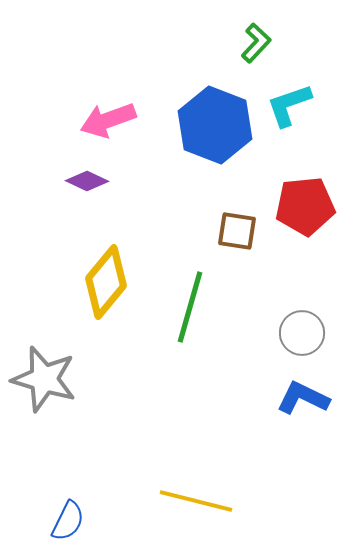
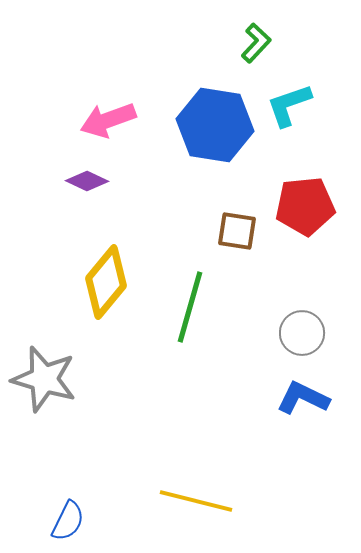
blue hexagon: rotated 12 degrees counterclockwise
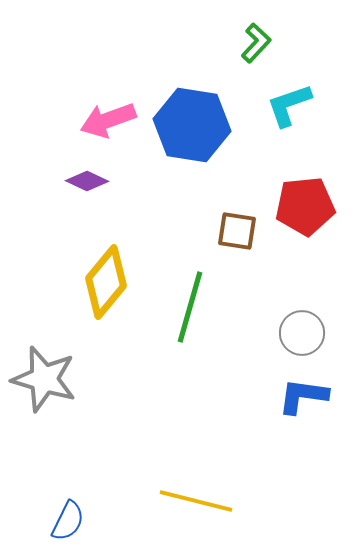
blue hexagon: moved 23 px left
blue L-shape: moved 2 px up; rotated 18 degrees counterclockwise
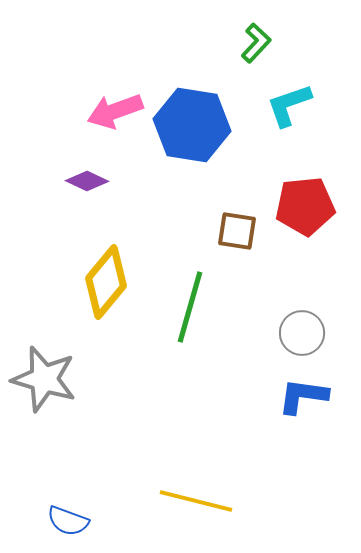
pink arrow: moved 7 px right, 9 px up
blue semicircle: rotated 84 degrees clockwise
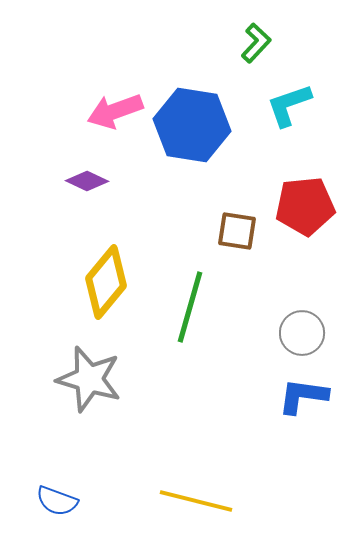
gray star: moved 45 px right
blue semicircle: moved 11 px left, 20 px up
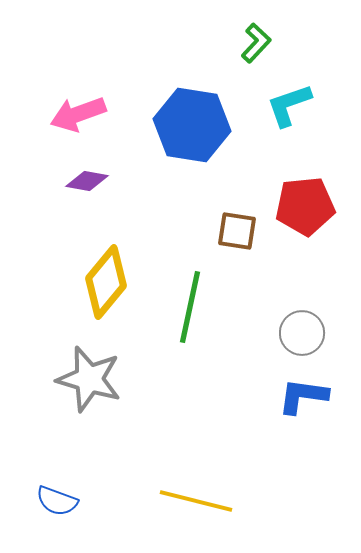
pink arrow: moved 37 px left, 3 px down
purple diamond: rotated 15 degrees counterclockwise
green line: rotated 4 degrees counterclockwise
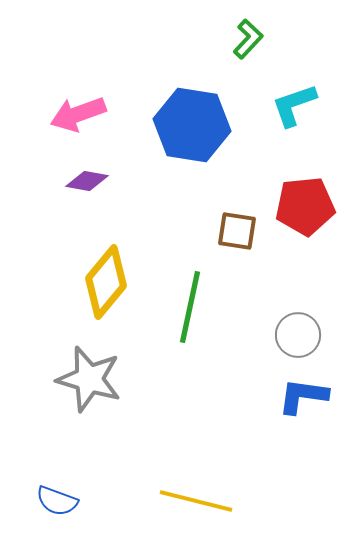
green L-shape: moved 8 px left, 4 px up
cyan L-shape: moved 5 px right
gray circle: moved 4 px left, 2 px down
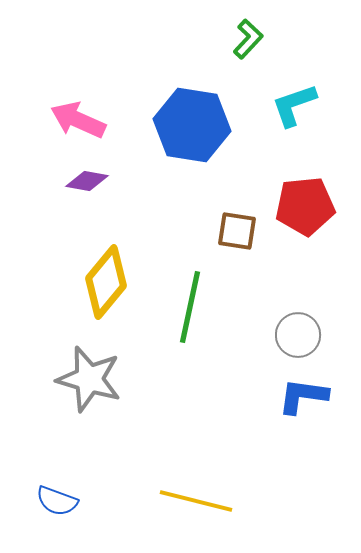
pink arrow: moved 6 px down; rotated 44 degrees clockwise
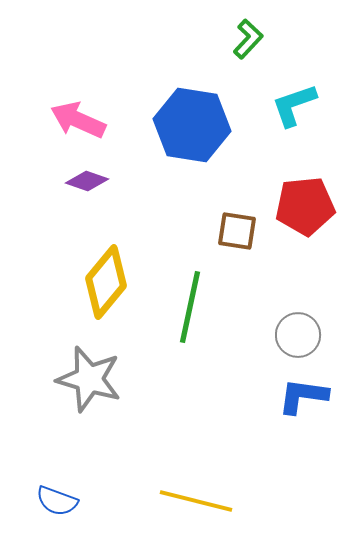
purple diamond: rotated 9 degrees clockwise
